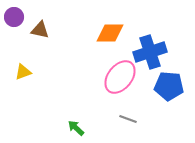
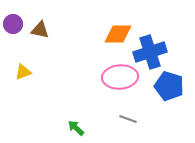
purple circle: moved 1 px left, 7 px down
orange diamond: moved 8 px right, 1 px down
pink ellipse: rotated 48 degrees clockwise
blue pentagon: rotated 12 degrees clockwise
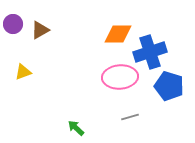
brown triangle: rotated 42 degrees counterclockwise
gray line: moved 2 px right, 2 px up; rotated 36 degrees counterclockwise
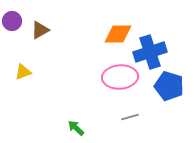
purple circle: moved 1 px left, 3 px up
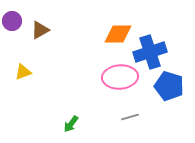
green arrow: moved 5 px left, 4 px up; rotated 96 degrees counterclockwise
